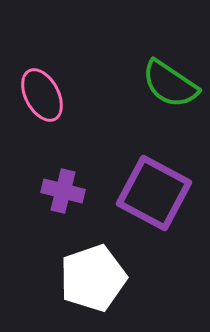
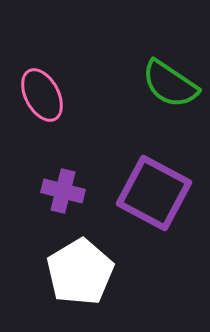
white pentagon: moved 13 px left, 6 px up; rotated 12 degrees counterclockwise
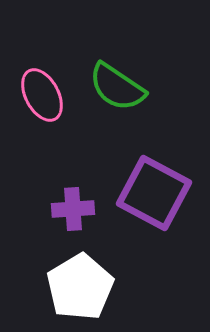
green semicircle: moved 53 px left, 3 px down
purple cross: moved 10 px right, 18 px down; rotated 18 degrees counterclockwise
white pentagon: moved 15 px down
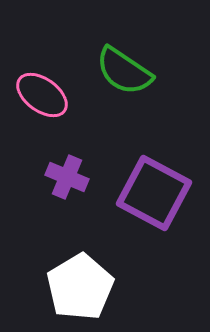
green semicircle: moved 7 px right, 16 px up
pink ellipse: rotated 26 degrees counterclockwise
purple cross: moved 6 px left, 32 px up; rotated 27 degrees clockwise
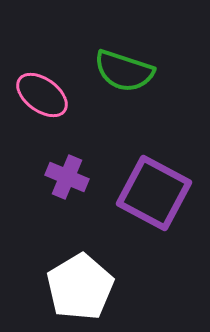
green semicircle: rotated 16 degrees counterclockwise
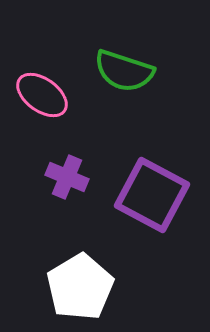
purple square: moved 2 px left, 2 px down
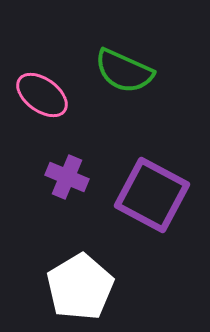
green semicircle: rotated 6 degrees clockwise
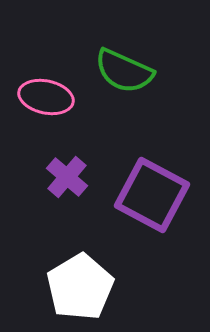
pink ellipse: moved 4 px right, 2 px down; rotated 24 degrees counterclockwise
purple cross: rotated 18 degrees clockwise
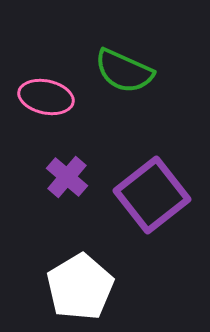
purple square: rotated 24 degrees clockwise
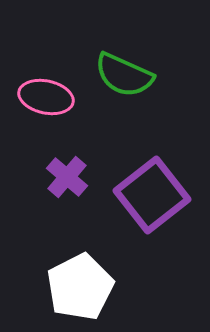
green semicircle: moved 4 px down
white pentagon: rotated 4 degrees clockwise
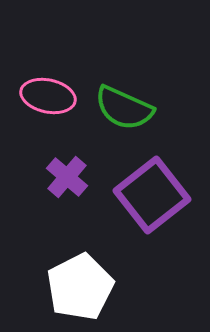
green semicircle: moved 33 px down
pink ellipse: moved 2 px right, 1 px up
